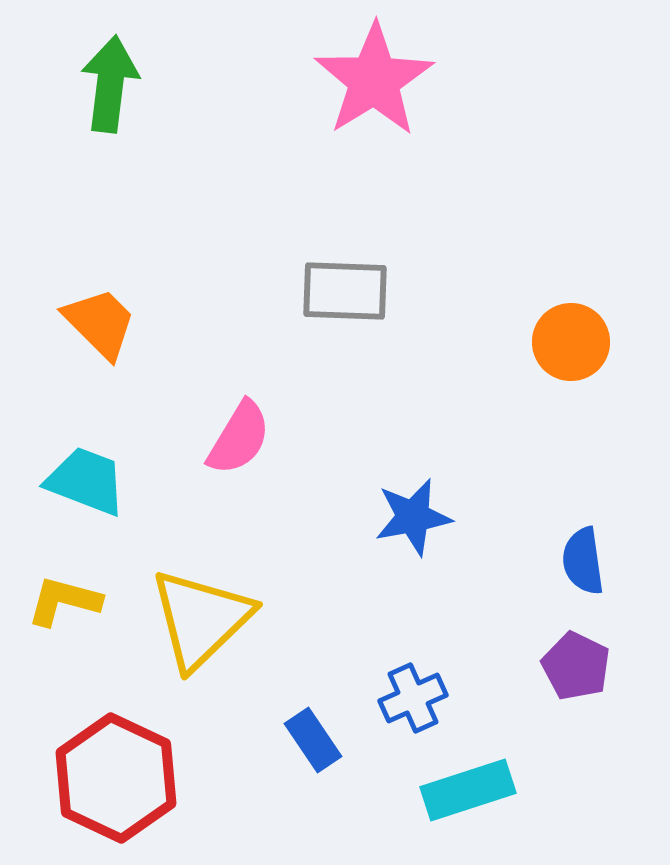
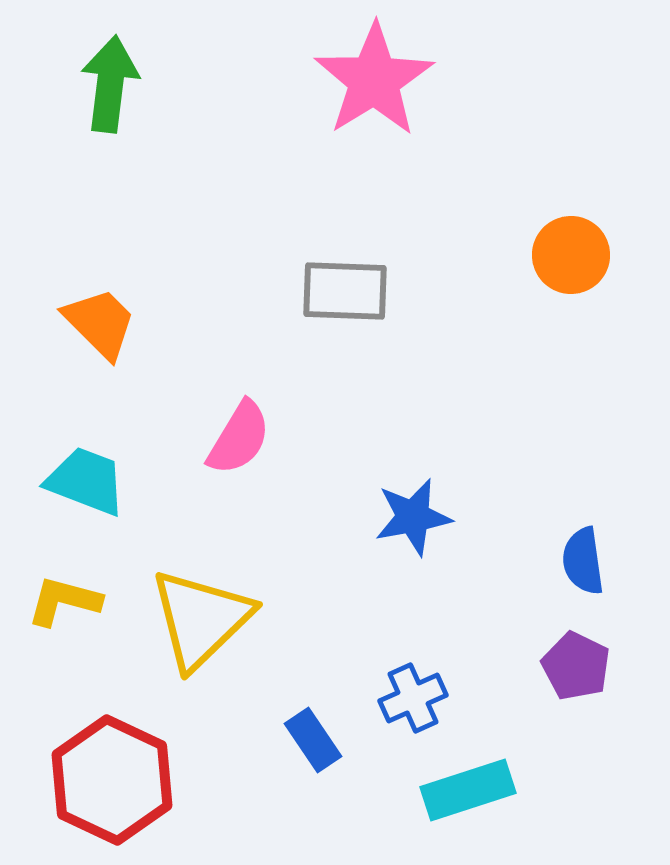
orange circle: moved 87 px up
red hexagon: moved 4 px left, 2 px down
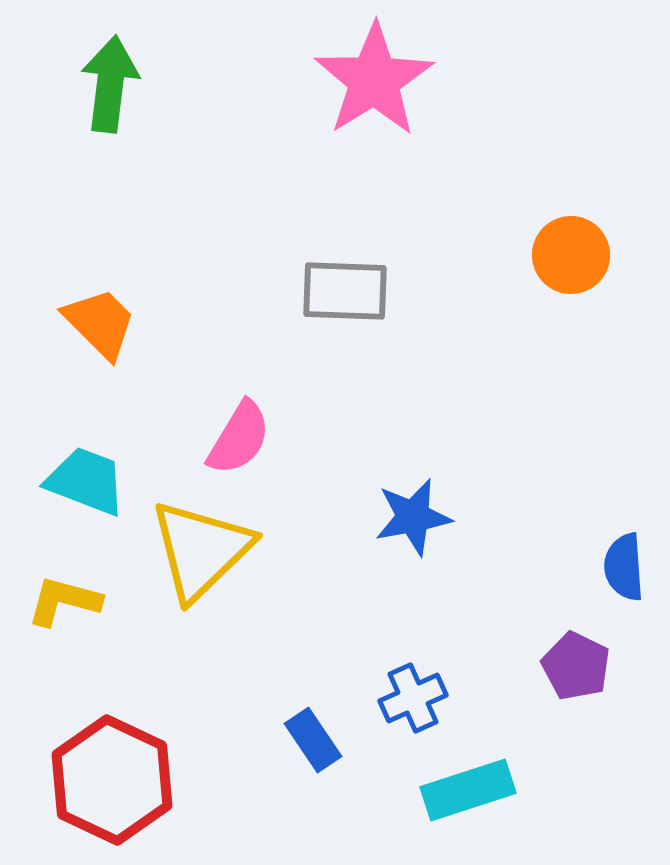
blue semicircle: moved 41 px right, 6 px down; rotated 4 degrees clockwise
yellow triangle: moved 69 px up
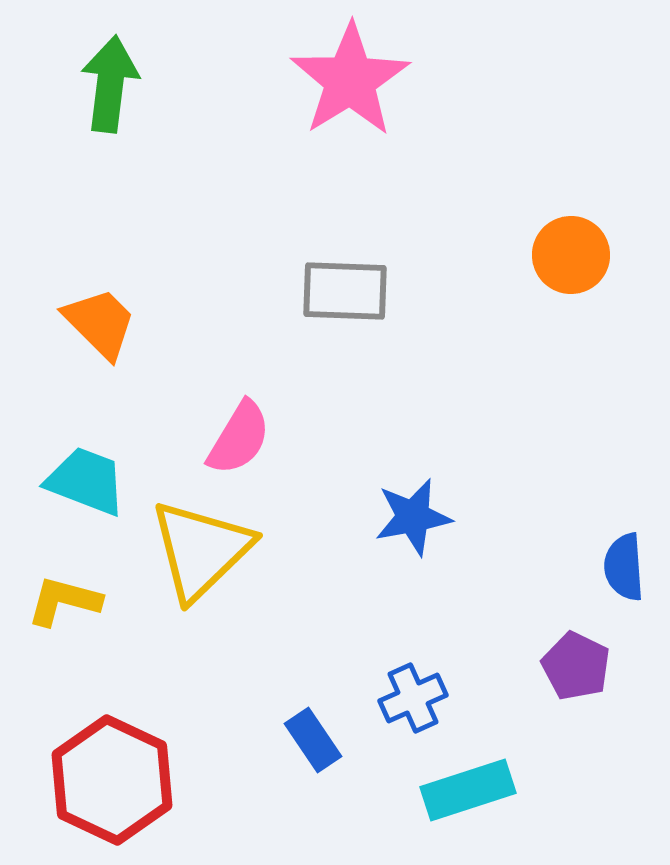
pink star: moved 24 px left
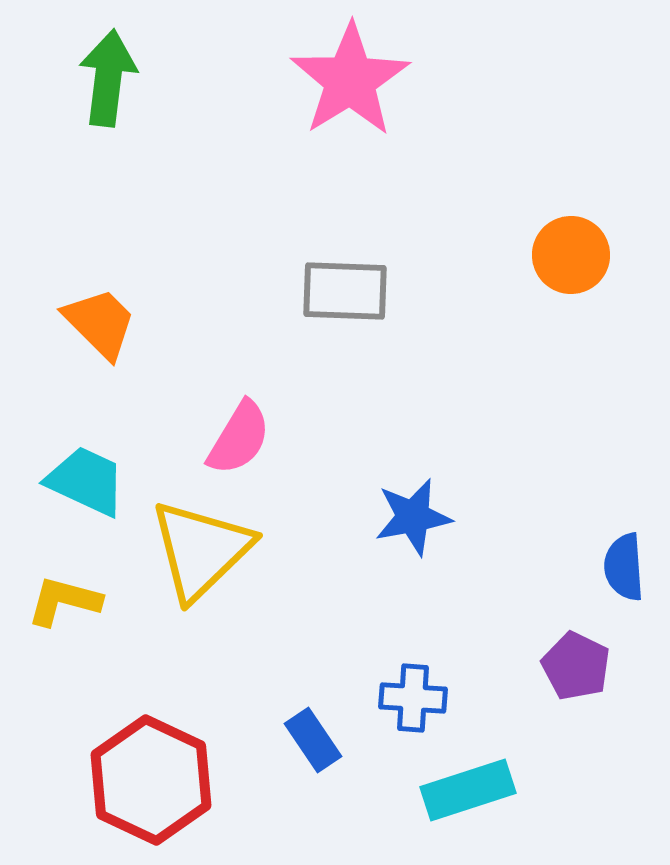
green arrow: moved 2 px left, 6 px up
cyan trapezoid: rotated 4 degrees clockwise
blue cross: rotated 28 degrees clockwise
red hexagon: moved 39 px right
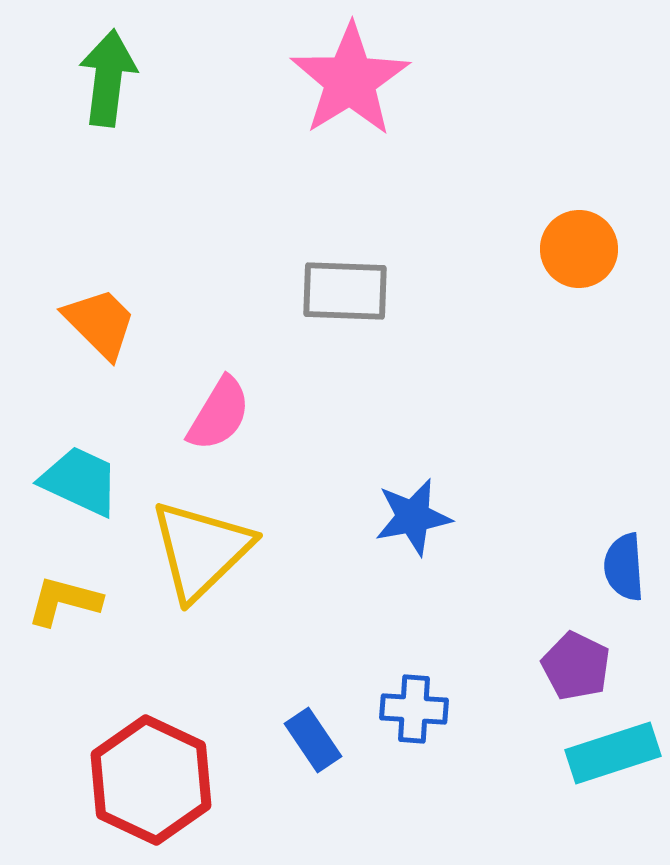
orange circle: moved 8 px right, 6 px up
pink semicircle: moved 20 px left, 24 px up
cyan trapezoid: moved 6 px left
blue cross: moved 1 px right, 11 px down
cyan rectangle: moved 145 px right, 37 px up
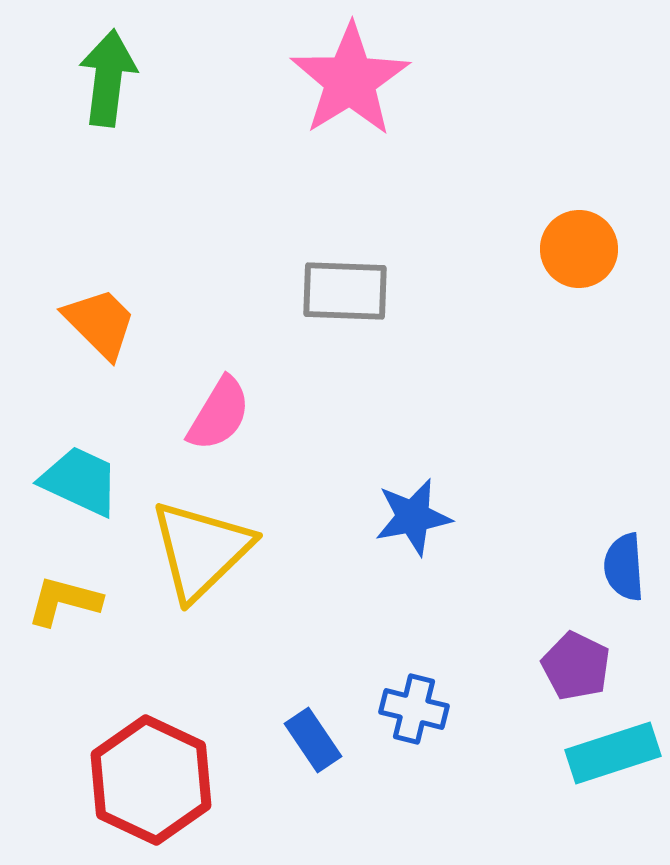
blue cross: rotated 10 degrees clockwise
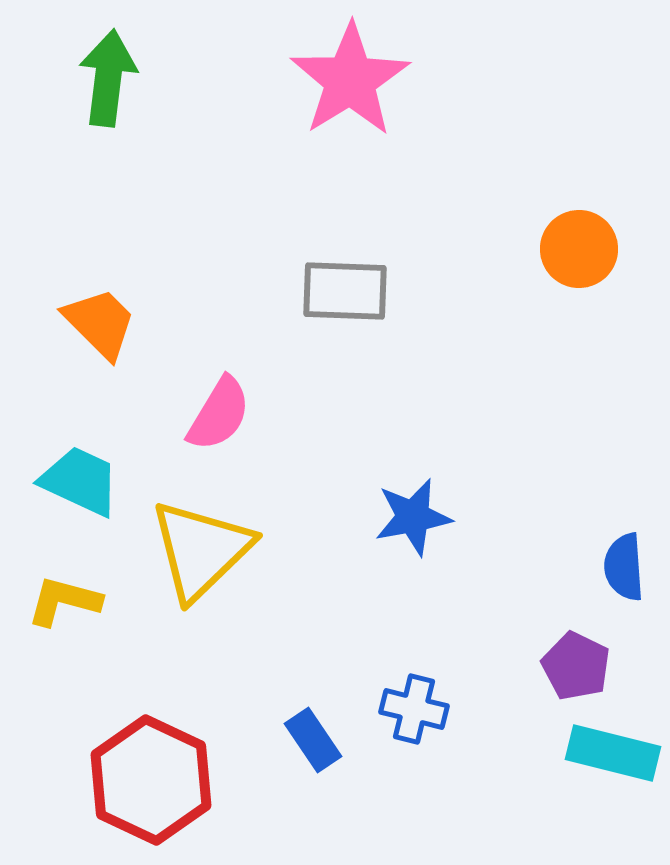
cyan rectangle: rotated 32 degrees clockwise
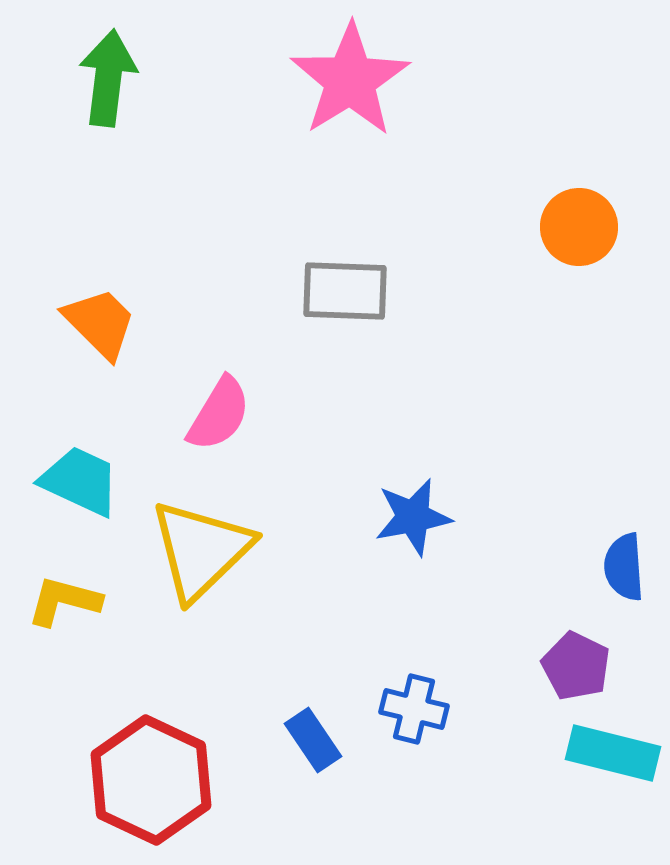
orange circle: moved 22 px up
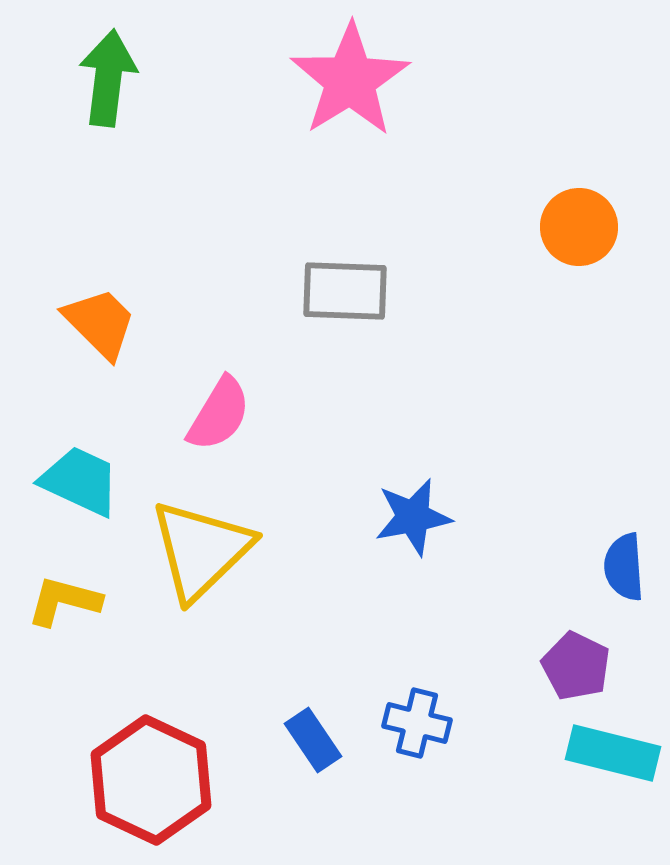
blue cross: moved 3 px right, 14 px down
